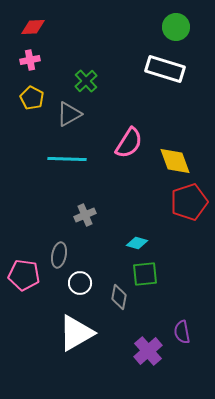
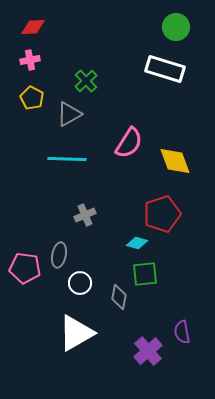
red pentagon: moved 27 px left, 12 px down
pink pentagon: moved 1 px right, 7 px up
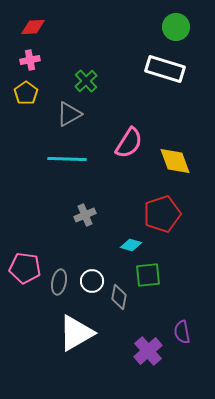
yellow pentagon: moved 6 px left, 5 px up; rotated 10 degrees clockwise
cyan diamond: moved 6 px left, 2 px down
gray ellipse: moved 27 px down
green square: moved 3 px right, 1 px down
white circle: moved 12 px right, 2 px up
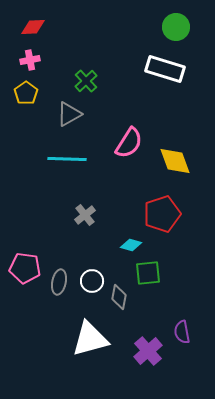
gray cross: rotated 15 degrees counterclockwise
green square: moved 2 px up
white triangle: moved 14 px right, 6 px down; rotated 15 degrees clockwise
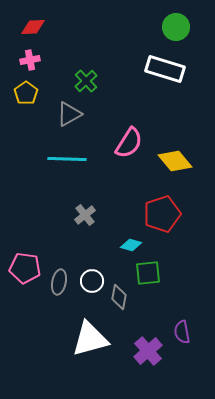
yellow diamond: rotated 20 degrees counterclockwise
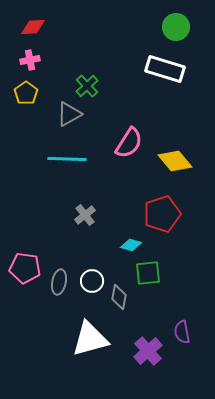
green cross: moved 1 px right, 5 px down
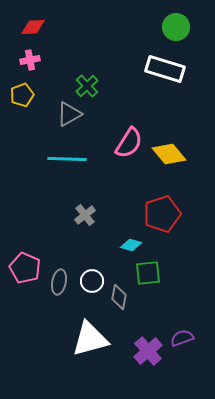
yellow pentagon: moved 4 px left, 2 px down; rotated 15 degrees clockwise
yellow diamond: moved 6 px left, 7 px up
pink pentagon: rotated 16 degrees clockwise
purple semicircle: moved 6 px down; rotated 80 degrees clockwise
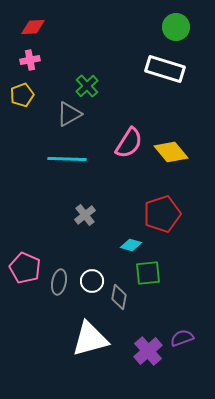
yellow diamond: moved 2 px right, 2 px up
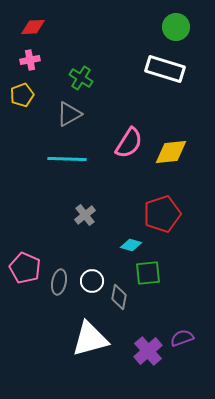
green cross: moved 6 px left, 8 px up; rotated 15 degrees counterclockwise
yellow diamond: rotated 56 degrees counterclockwise
